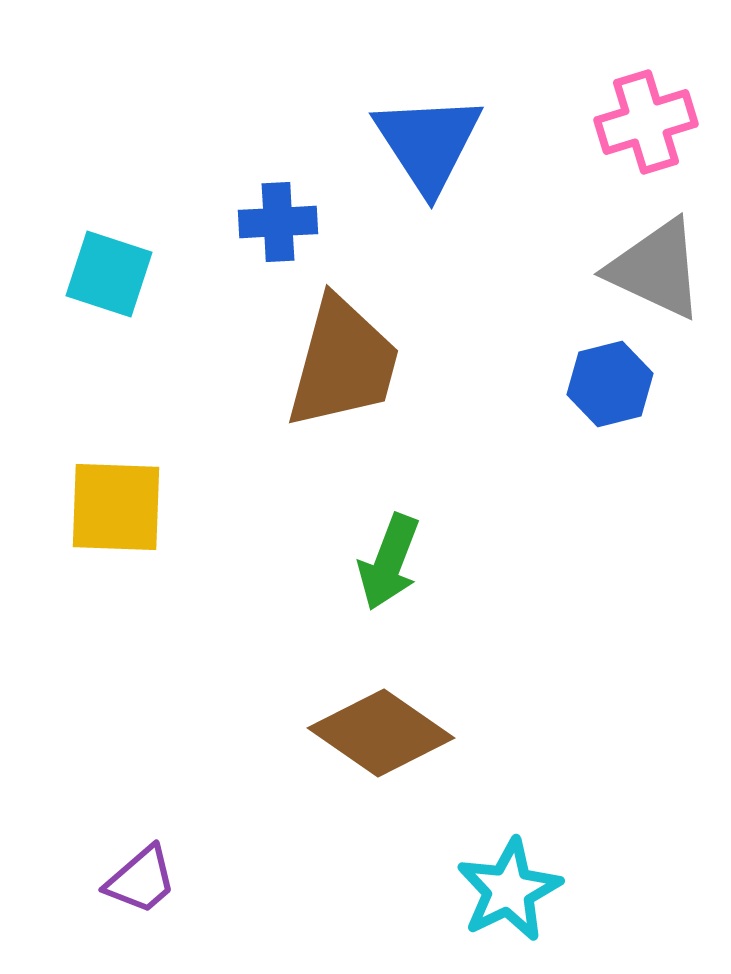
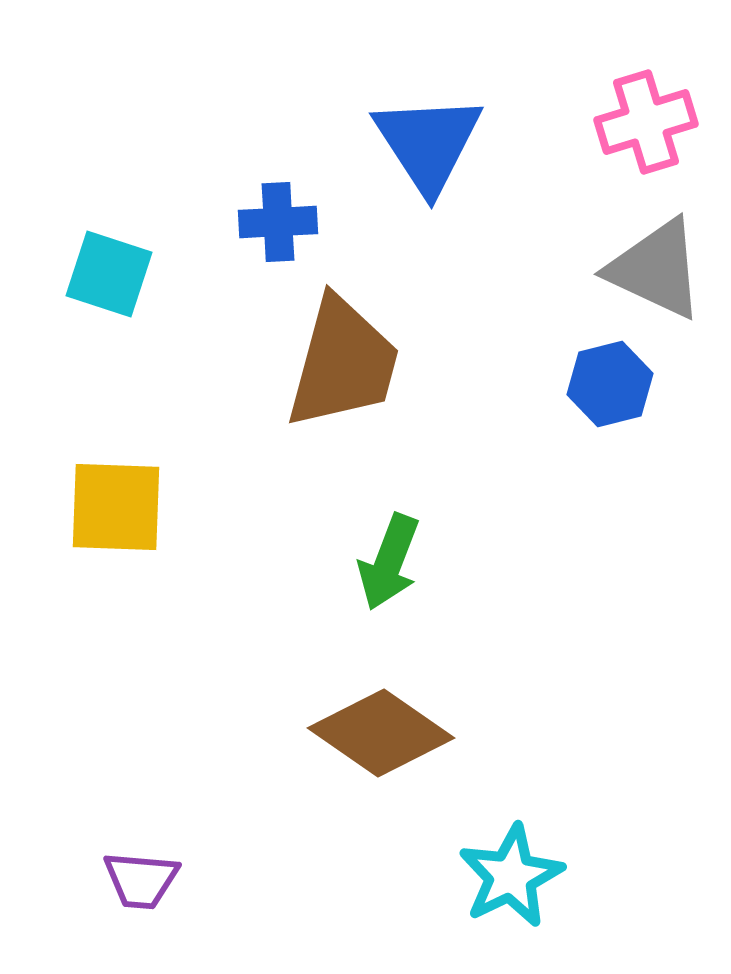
purple trapezoid: rotated 46 degrees clockwise
cyan star: moved 2 px right, 14 px up
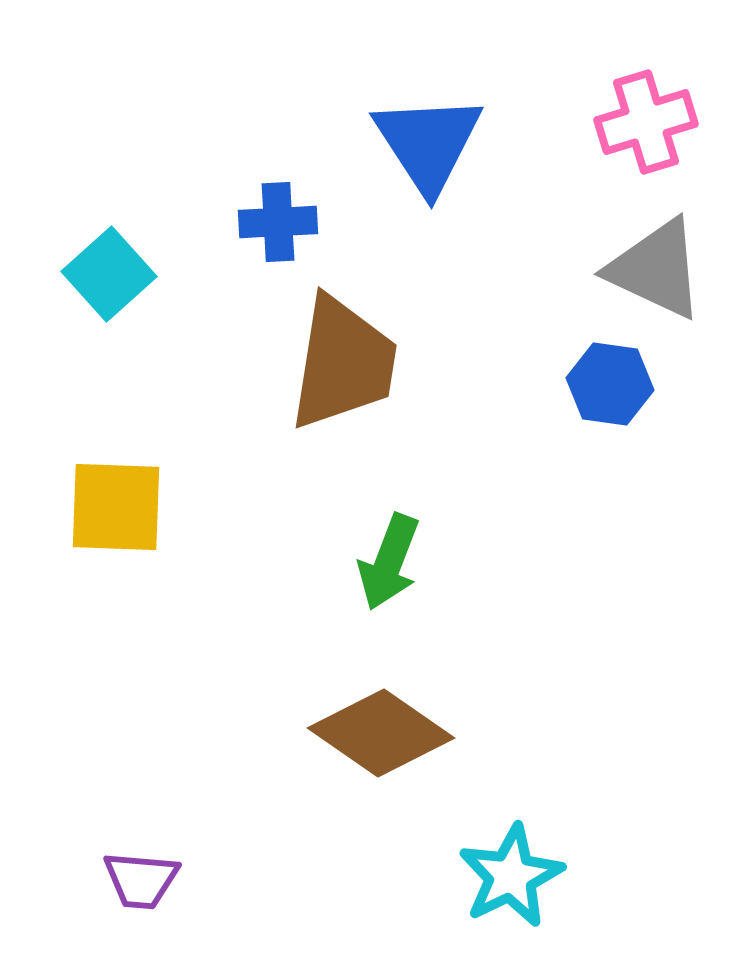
cyan square: rotated 30 degrees clockwise
brown trapezoid: rotated 6 degrees counterclockwise
blue hexagon: rotated 22 degrees clockwise
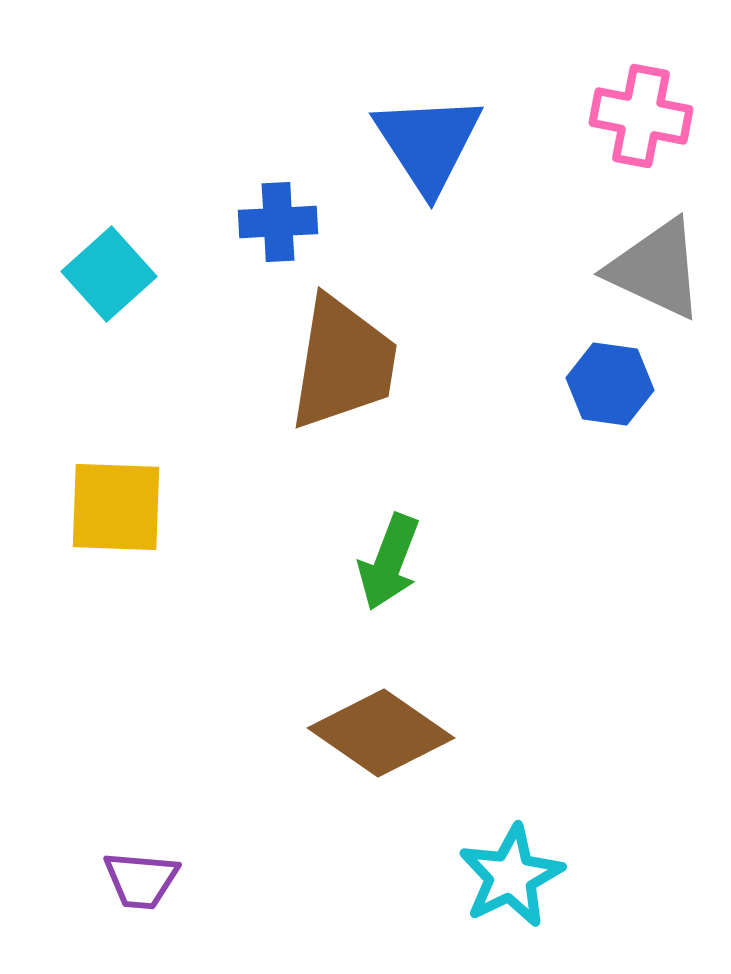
pink cross: moved 5 px left, 6 px up; rotated 28 degrees clockwise
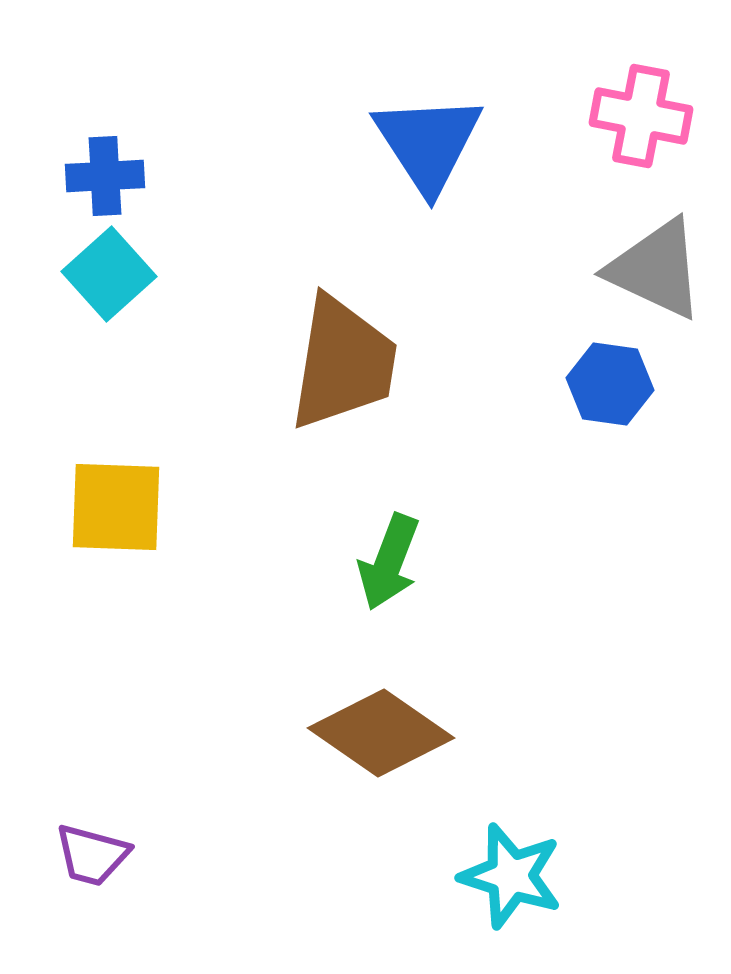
blue cross: moved 173 px left, 46 px up
cyan star: rotated 28 degrees counterclockwise
purple trapezoid: moved 49 px left, 25 px up; rotated 10 degrees clockwise
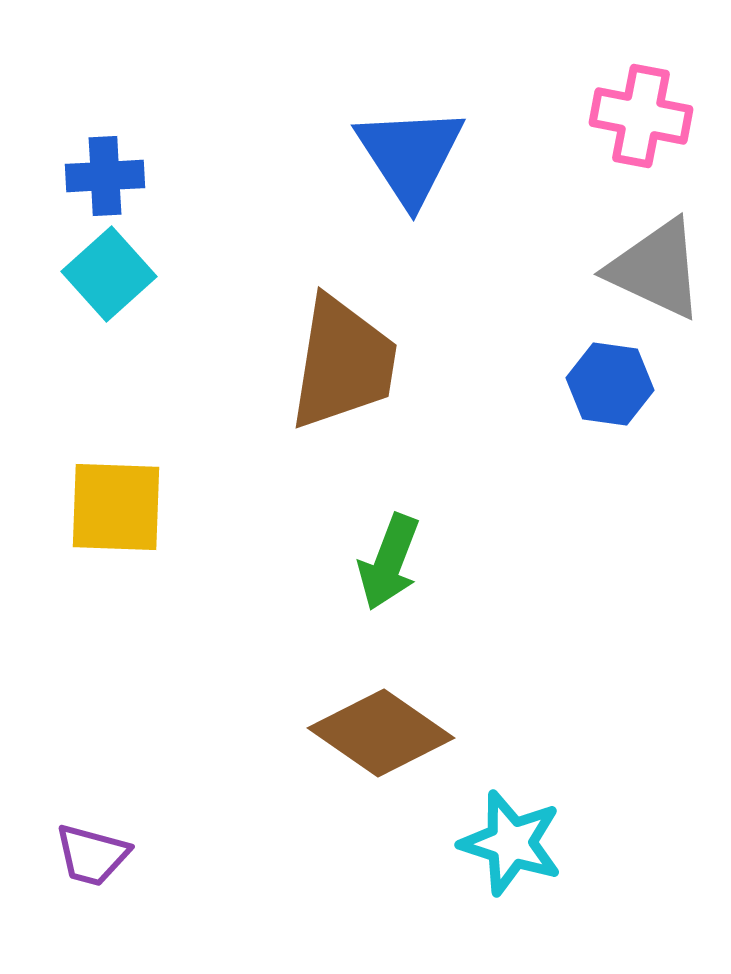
blue triangle: moved 18 px left, 12 px down
cyan star: moved 33 px up
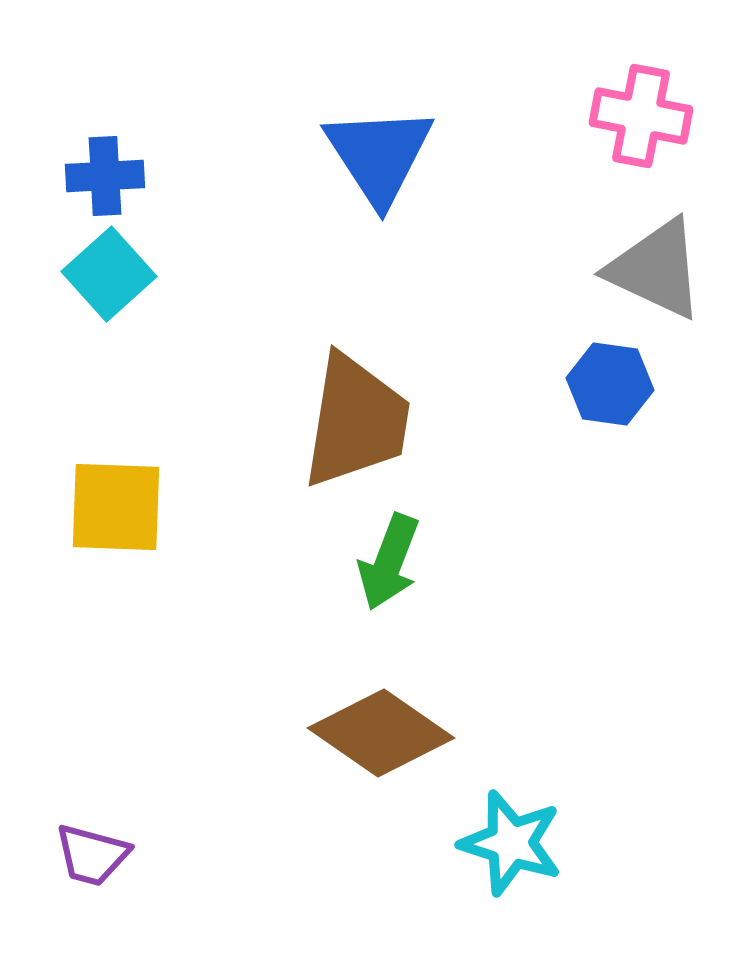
blue triangle: moved 31 px left
brown trapezoid: moved 13 px right, 58 px down
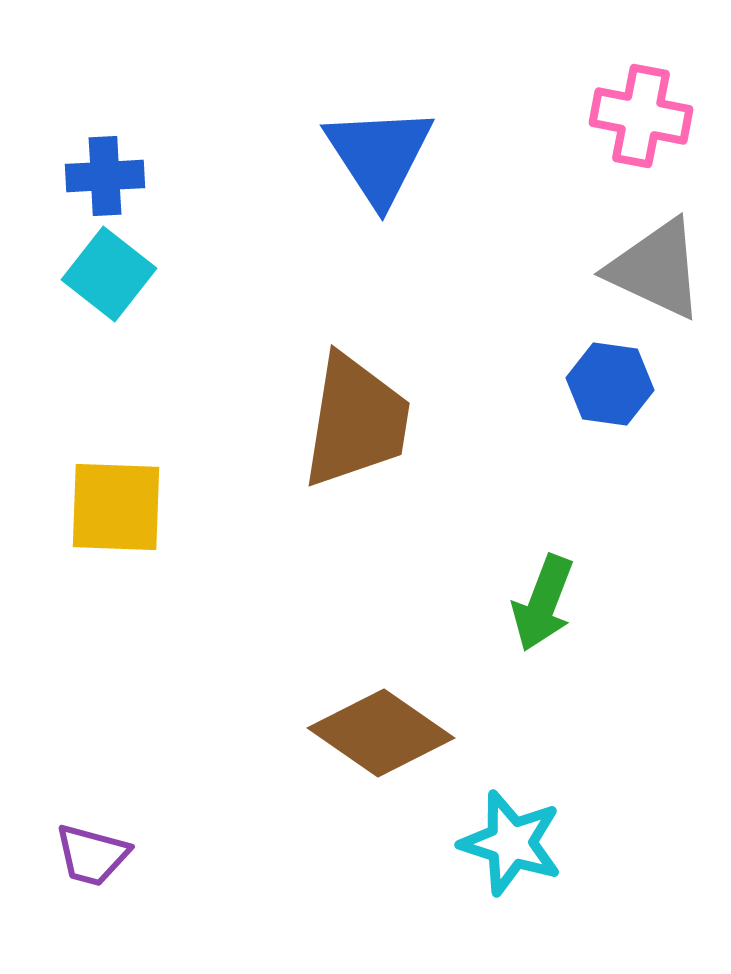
cyan square: rotated 10 degrees counterclockwise
green arrow: moved 154 px right, 41 px down
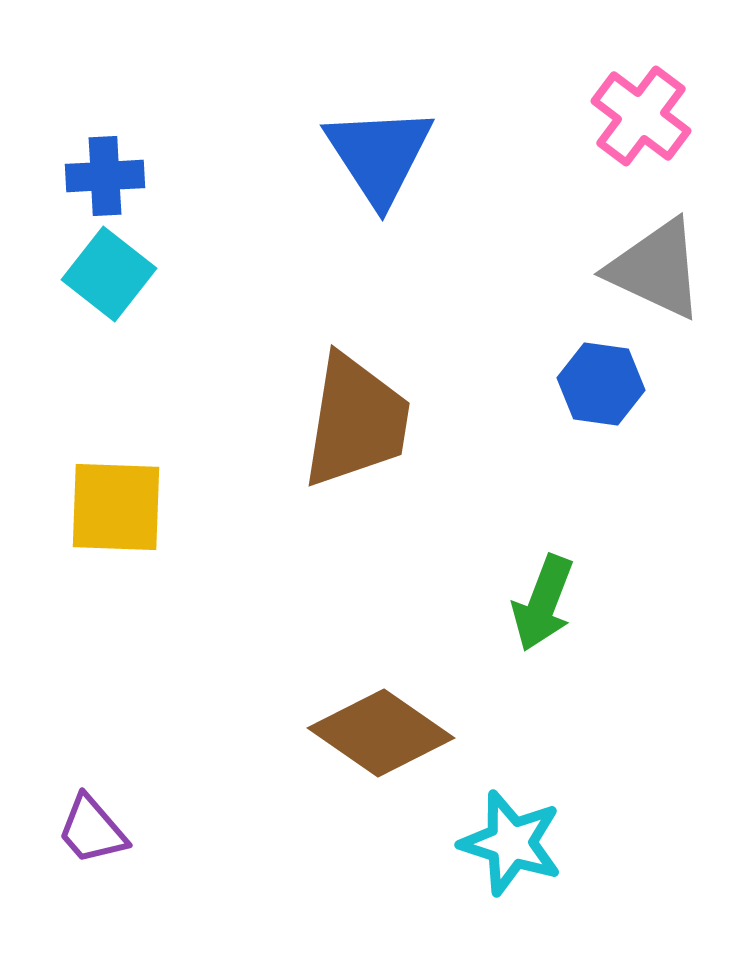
pink cross: rotated 26 degrees clockwise
blue hexagon: moved 9 px left
purple trapezoid: moved 25 px up; rotated 34 degrees clockwise
